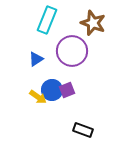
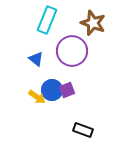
blue triangle: rotated 49 degrees counterclockwise
yellow arrow: moved 1 px left
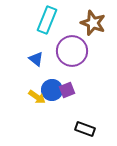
black rectangle: moved 2 px right, 1 px up
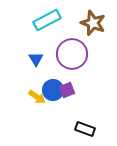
cyan rectangle: rotated 40 degrees clockwise
purple circle: moved 3 px down
blue triangle: rotated 21 degrees clockwise
blue circle: moved 1 px right
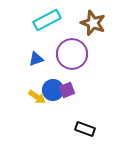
blue triangle: rotated 42 degrees clockwise
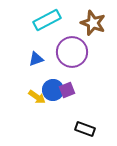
purple circle: moved 2 px up
